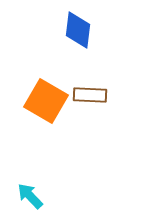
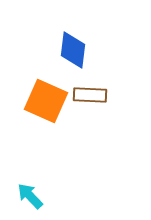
blue diamond: moved 5 px left, 20 px down
orange square: rotated 6 degrees counterclockwise
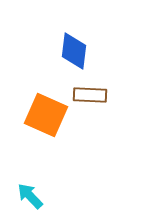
blue diamond: moved 1 px right, 1 px down
orange square: moved 14 px down
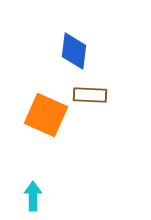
cyan arrow: moved 3 px right; rotated 44 degrees clockwise
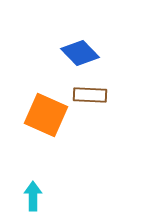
blue diamond: moved 6 px right, 2 px down; rotated 51 degrees counterclockwise
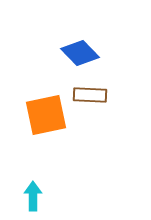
orange square: rotated 36 degrees counterclockwise
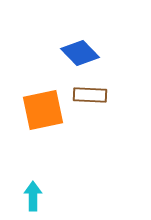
orange square: moved 3 px left, 5 px up
